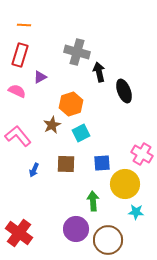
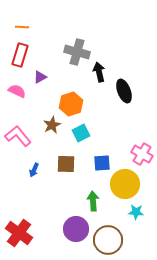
orange line: moved 2 px left, 2 px down
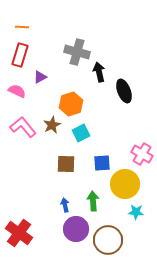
pink L-shape: moved 5 px right, 9 px up
blue arrow: moved 31 px right, 35 px down; rotated 144 degrees clockwise
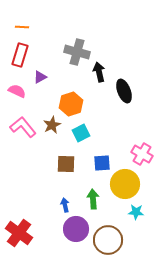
green arrow: moved 2 px up
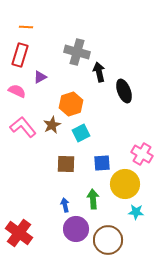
orange line: moved 4 px right
